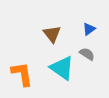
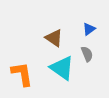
brown triangle: moved 2 px right, 4 px down; rotated 18 degrees counterclockwise
gray semicircle: rotated 35 degrees clockwise
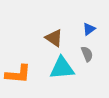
cyan triangle: rotated 40 degrees counterclockwise
orange L-shape: moved 4 px left; rotated 104 degrees clockwise
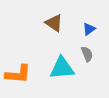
brown triangle: moved 15 px up
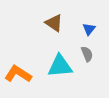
blue triangle: rotated 16 degrees counterclockwise
cyan triangle: moved 2 px left, 2 px up
orange L-shape: rotated 152 degrees counterclockwise
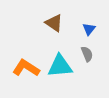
orange L-shape: moved 8 px right, 6 px up
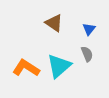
cyan triangle: moved 1 px left; rotated 36 degrees counterclockwise
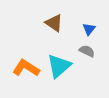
gray semicircle: moved 3 px up; rotated 42 degrees counterclockwise
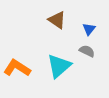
brown triangle: moved 3 px right, 3 px up
orange L-shape: moved 9 px left
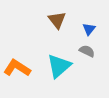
brown triangle: rotated 18 degrees clockwise
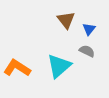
brown triangle: moved 9 px right
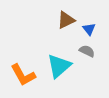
brown triangle: rotated 42 degrees clockwise
blue triangle: rotated 16 degrees counterclockwise
orange L-shape: moved 6 px right, 7 px down; rotated 152 degrees counterclockwise
